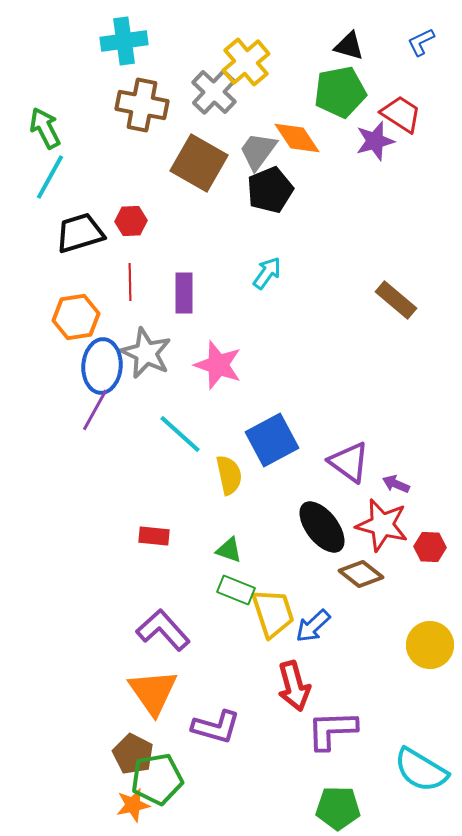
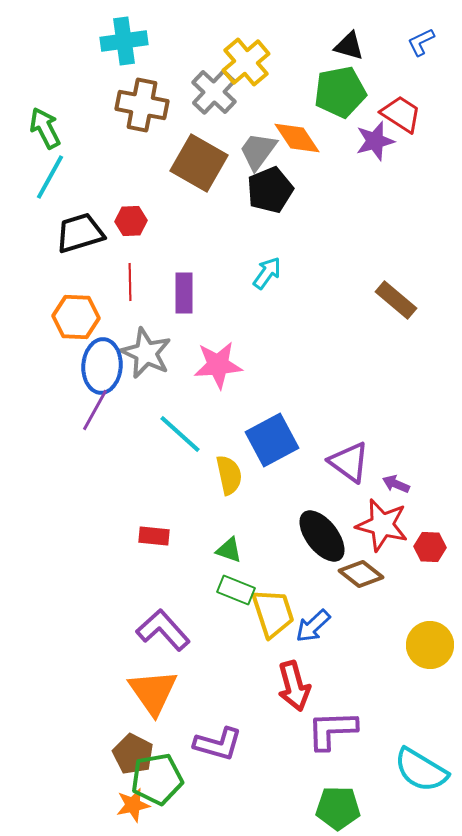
orange hexagon at (76, 317): rotated 12 degrees clockwise
pink star at (218, 365): rotated 24 degrees counterclockwise
black ellipse at (322, 527): moved 9 px down
purple L-shape at (216, 727): moved 2 px right, 17 px down
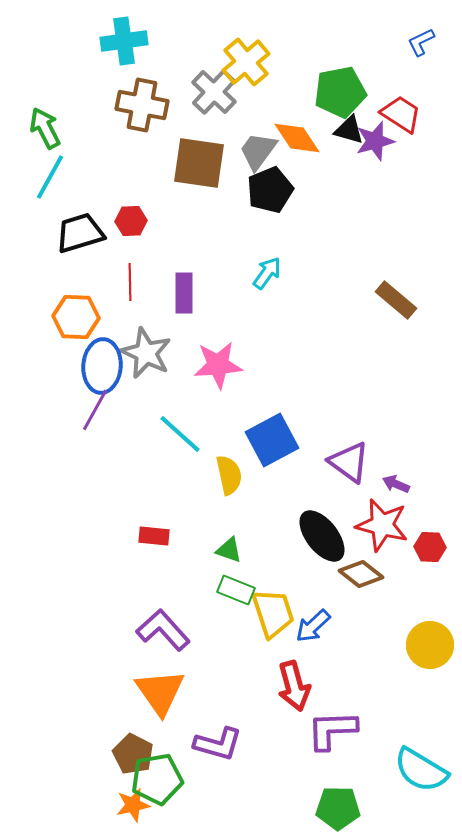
black triangle at (349, 46): moved 84 px down
brown square at (199, 163): rotated 22 degrees counterclockwise
orange triangle at (153, 692): moved 7 px right
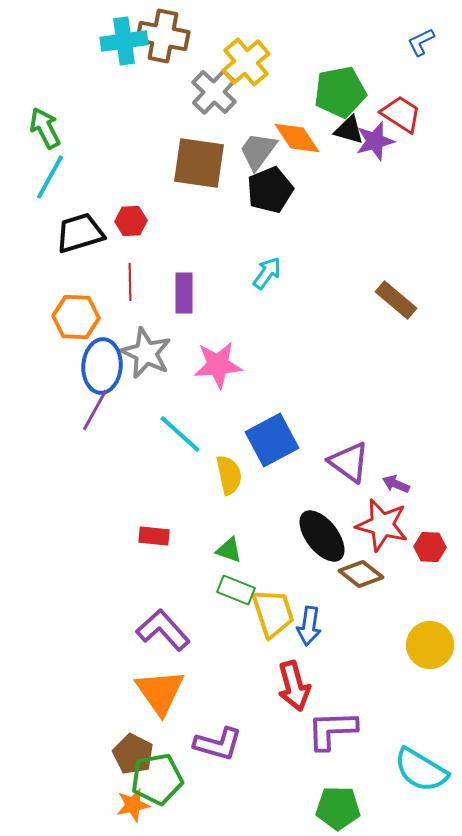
brown cross at (142, 105): moved 21 px right, 69 px up
blue arrow at (313, 626): moved 4 px left; rotated 39 degrees counterclockwise
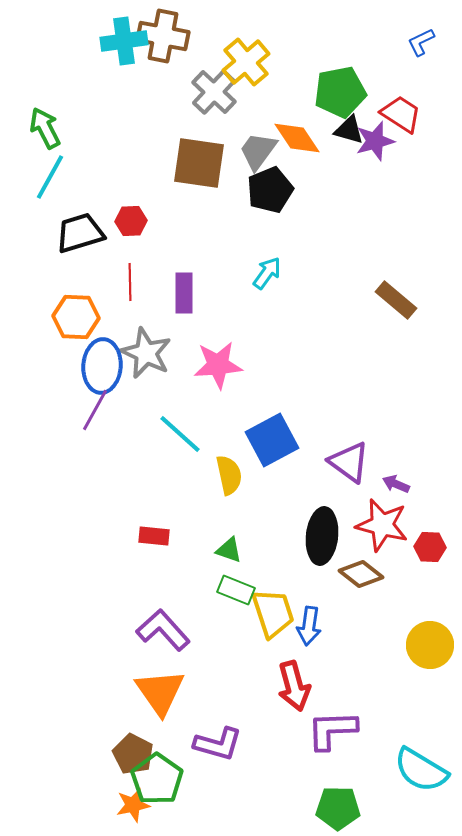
black ellipse at (322, 536): rotated 44 degrees clockwise
green pentagon at (157, 779): rotated 27 degrees counterclockwise
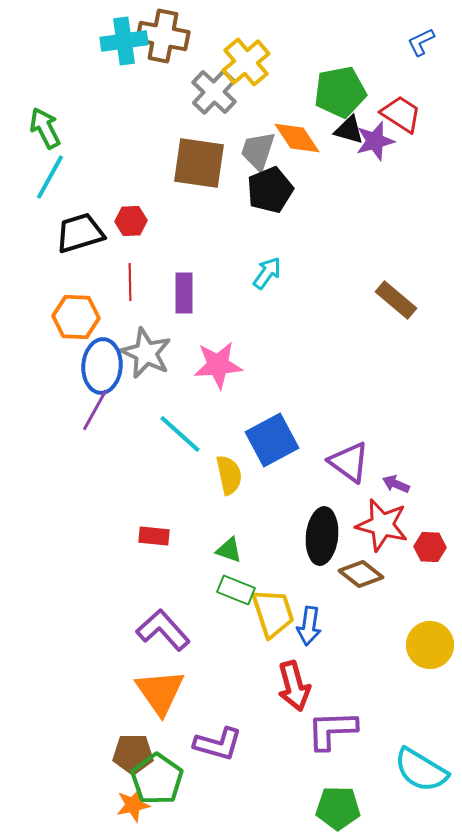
gray trapezoid at (258, 151): rotated 18 degrees counterclockwise
brown pentagon at (133, 754): rotated 27 degrees counterclockwise
